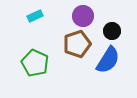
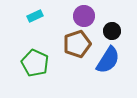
purple circle: moved 1 px right
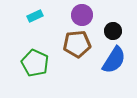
purple circle: moved 2 px left, 1 px up
black circle: moved 1 px right
brown pentagon: rotated 12 degrees clockwise
blue semicircle: moved 6 px right
